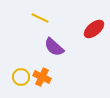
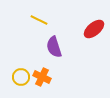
yellow line: moved 1 px left, 2 px down
purple semicircle: rotated 30 degrees clockwise
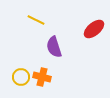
yellow line: moved 3 px left
orange cross: rotated 12 degrees counterclockwise
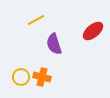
yellow line: rotated 54 degrees counterclockwise
red ellipse: moved 1 px left, 2 px down
purple semicircle: moved 3 px up
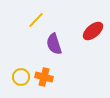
yellow line: rotated 18 degrees counterclockwise
orange cross: moved 2 px right
